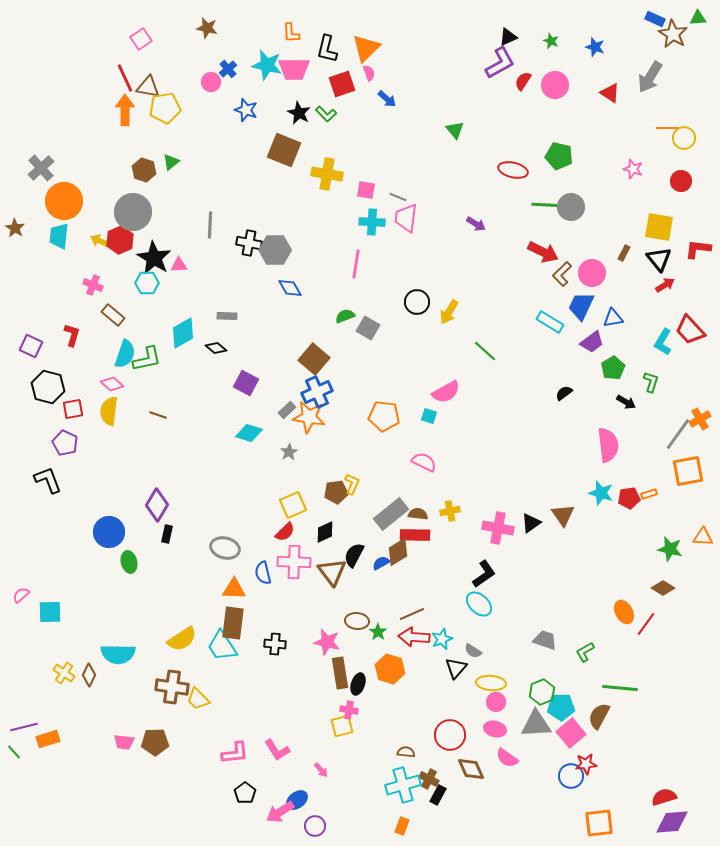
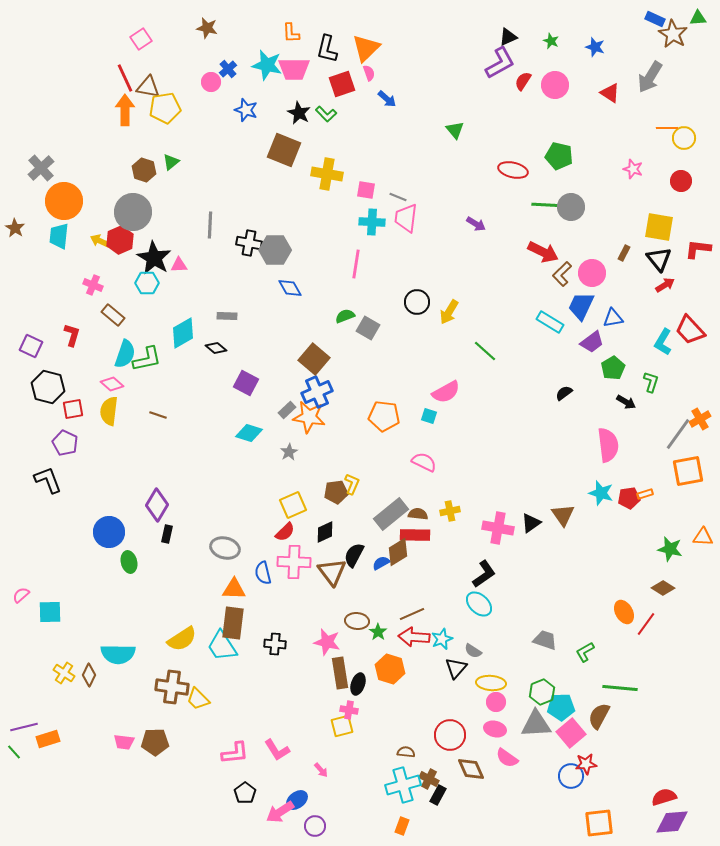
orange rectangle at (649, 494): moved 4 px left
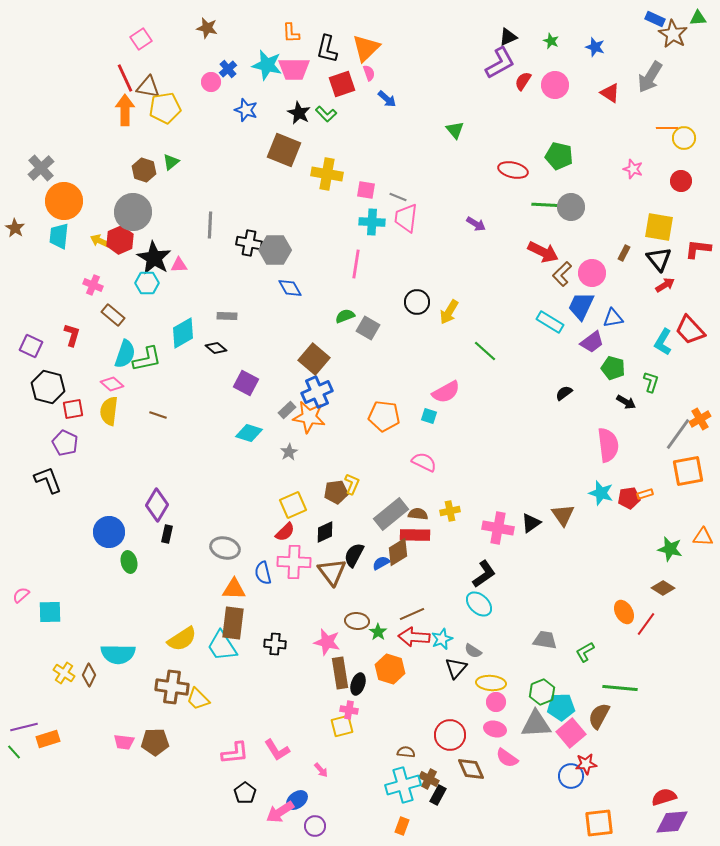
green pentagon at (613, 368): rotated 25 degrees counterclockwise
gray trapezoid at (545, 640): rotated 10 degrees counterclockwise
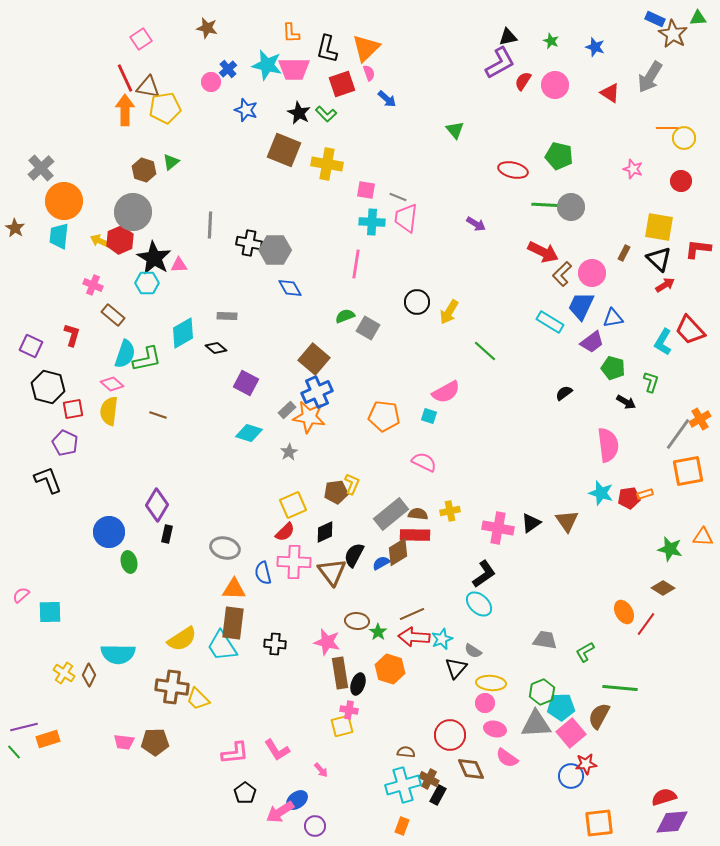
black triangle at (508, 37): rotated 12 degrees clockwise
yellow cross at (327, 174): moved 10 px up
black triangle at (659, 259): rotated 8 degrees counterclockwise
brown triangle at (563, 515): moved 4 px right, 6 px down
pink circle at (496, 702): moved 11 px left, 1 px down
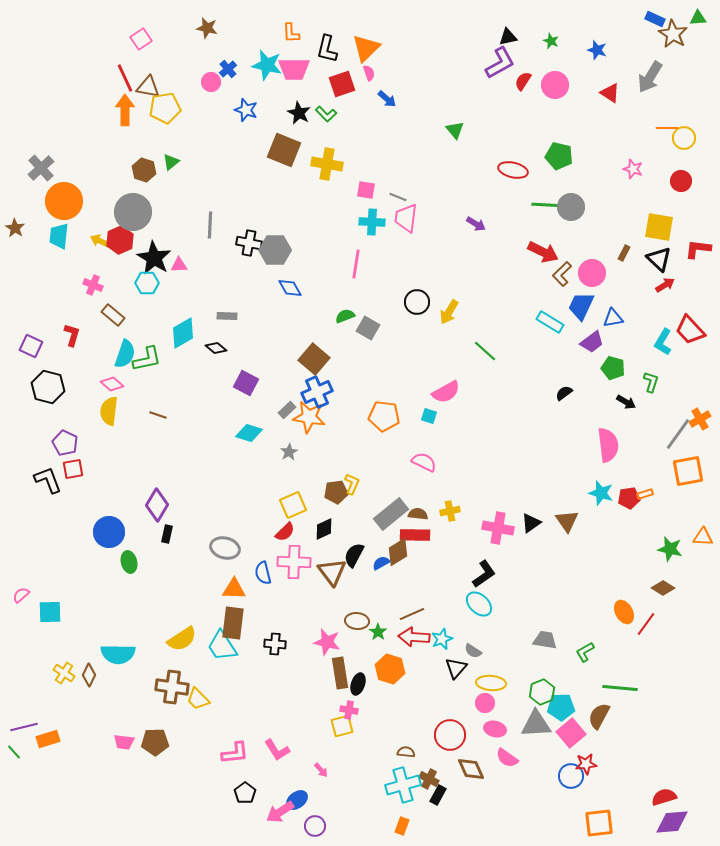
blue star at (595, 47): moved 2 px right, 3 px down
red square at (73, 409): moved 60 px down
black diamond at (325, 532): moved 1 px left, 3 px up
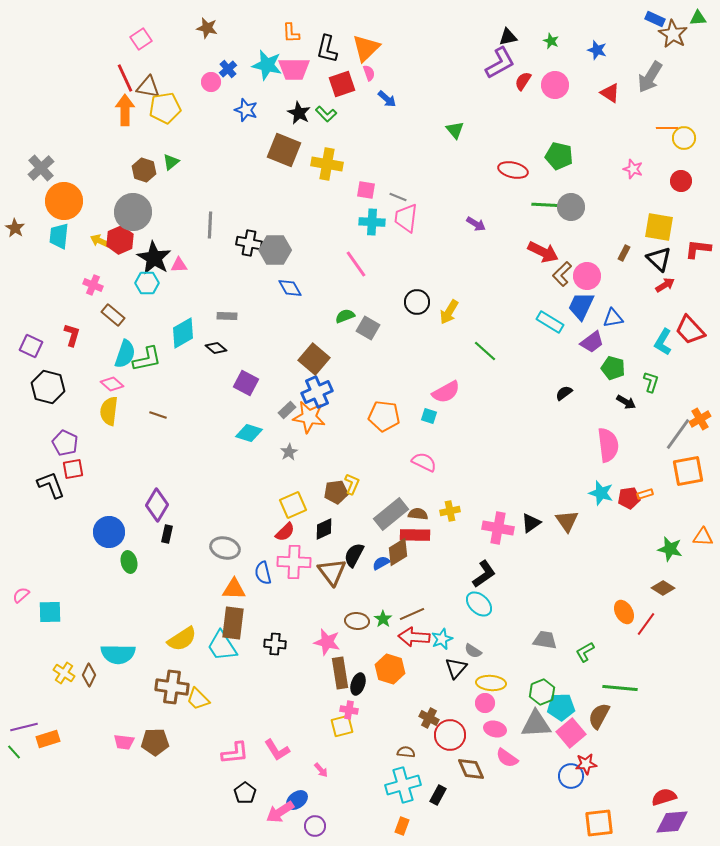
pink line at (356, 264): rotated 44 degrees counterclockwise
pink circle at (592, 273): moved 5 px left, 3 px down
black L-shape at (48, 480): moved 3 px right, 5 px down
green star at (378, 632): moved 5 px right, 13 px up
brown cross at (429, 779): moved 61 px up
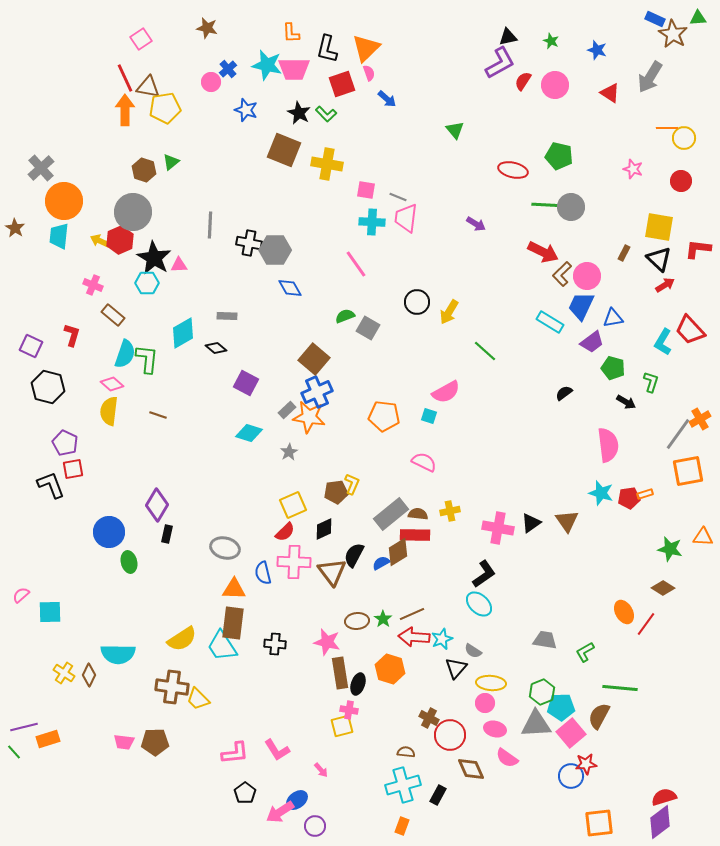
green L-shape at (147, 359): rotated 72 degrees counterclockwise
brown ellipse at (357, 621): rotated 10 degrees counterclockwise
purple diamond at (672, 822): moved 12 px left; rotated 32 degrees counterclockwise
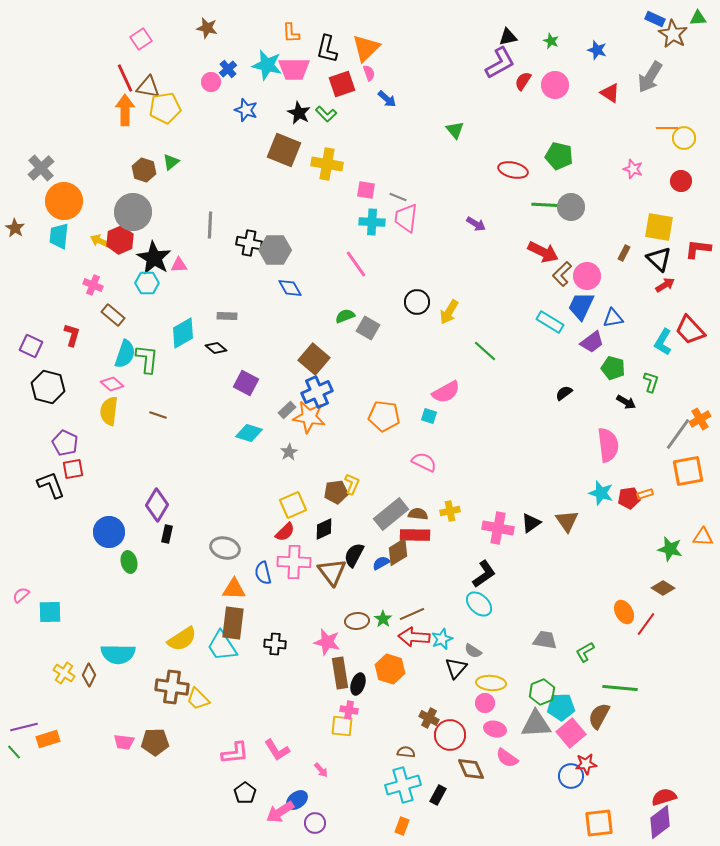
yellow square at (342, 726): rotated 20 degrees clockwise
purple circle at (315, 826): moved 3 px up
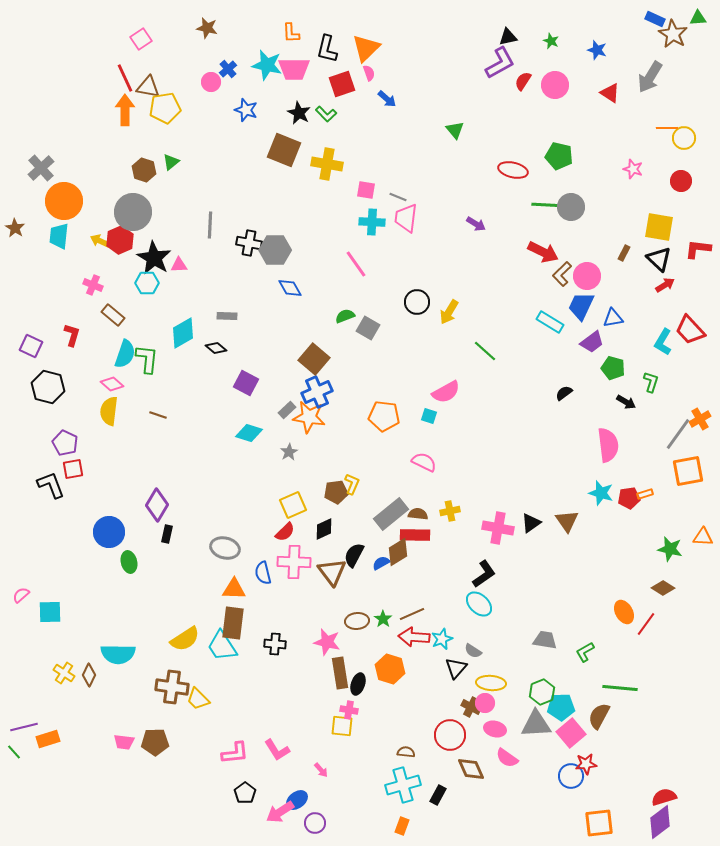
yellow semicircle at (182, 639): moved 3 px right
brown cross at (429, 718): moved 42 px right, 11 px up
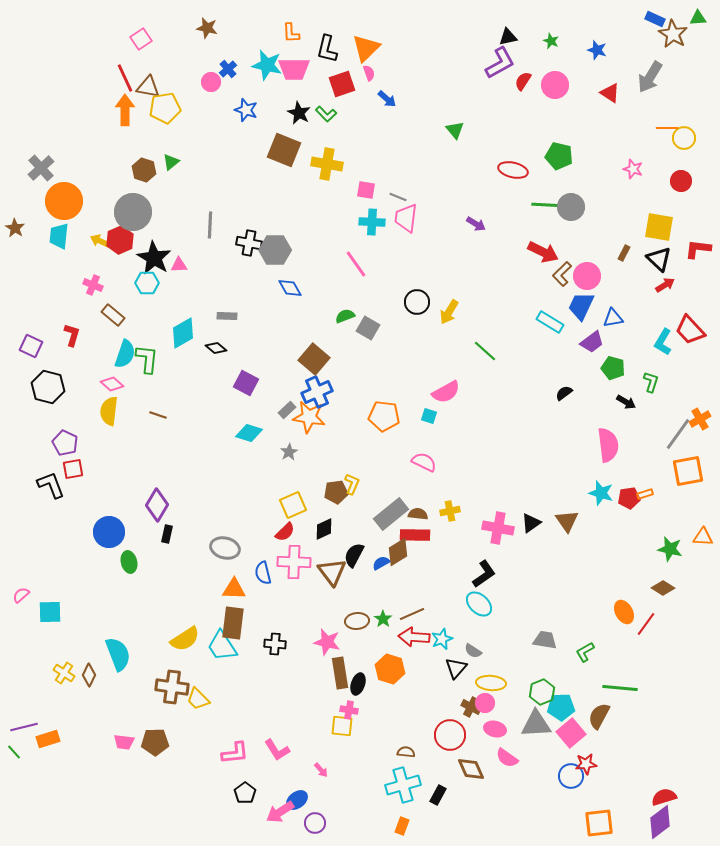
cyan semicircle at (118, 654): rotated 112 degrees counterclockwise
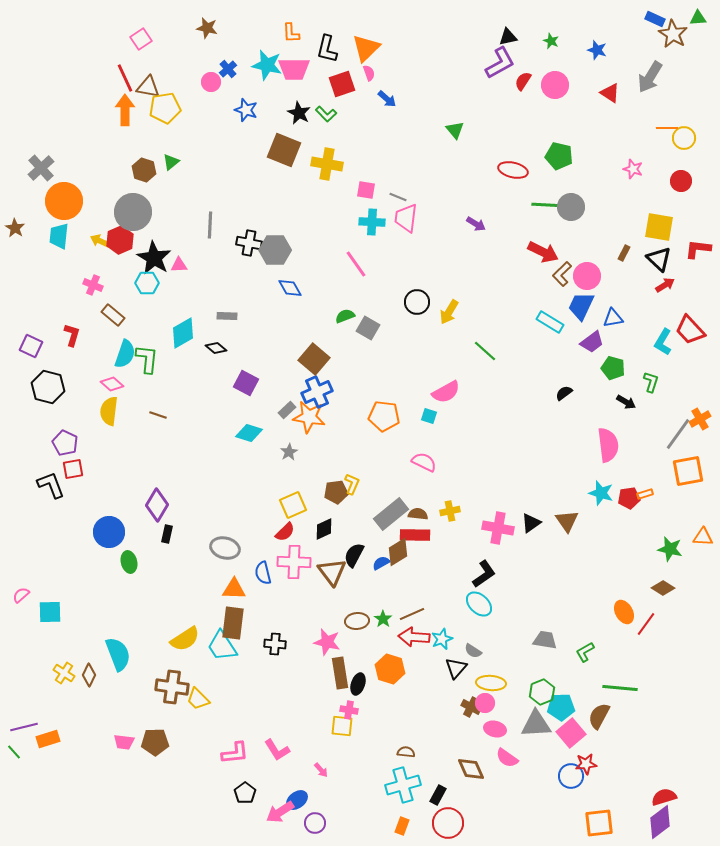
red circle at (450, 735): moved 2 px left, 88 px down
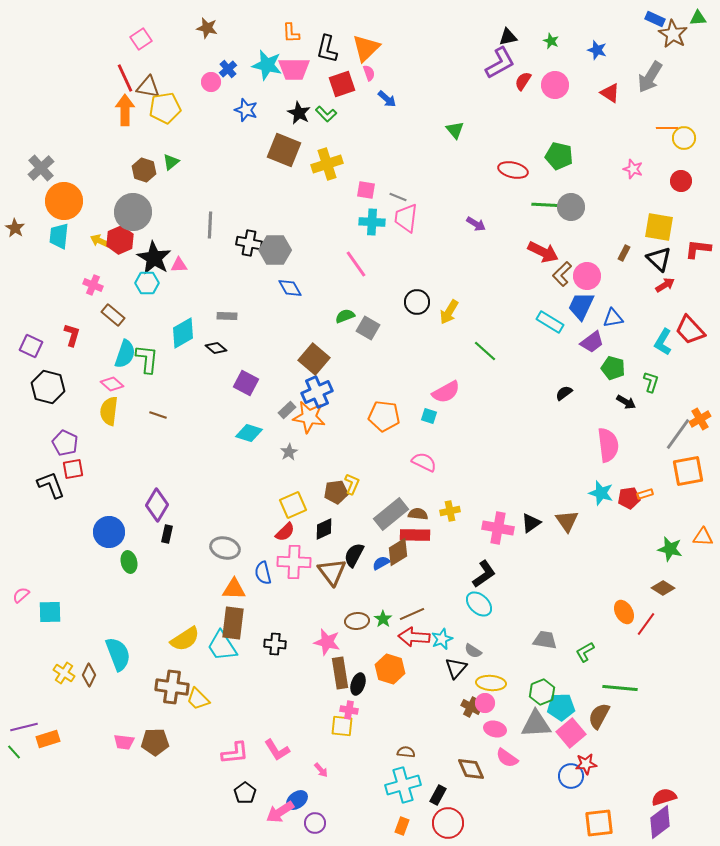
yellow cross at (327, 164): rotated 28 degrees counterclockwise
